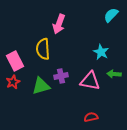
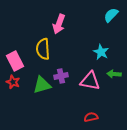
red star: rotated 24 degrees counterclockwise
green triangle: moved 1 px right, 1 px up
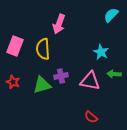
pink rectangle: moved 15 px up; rotated 48 degrees clockwise
red semicircle: rotated 128 degrees counterclockwise
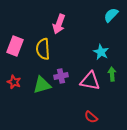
green arrow: moved 2 px left; rotated 80 degrees clockwise
red star: moved 1 px right
